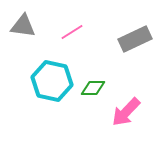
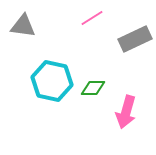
pink line: moved 20 px right, 14 px up
pink arrow: rotated 28 degrees counterclockwise
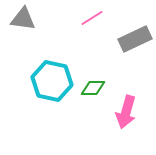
gray triangle: moved 7 px up
